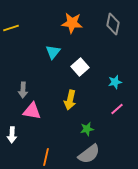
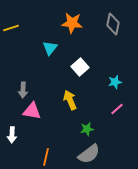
cyan triangle: moved 3 px left, 4 px up
yellow arrow: rotated 144 degrees clockwise
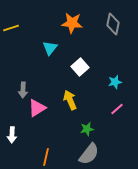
pink triangle: moved 5 px right, 3 px up; rotated 42 degrees counterclockwise
gray semicircle: rotated 15 degrees counterclockwise
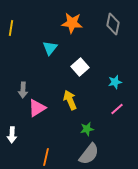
yellow line: rotated 63 degrees counterclockwise
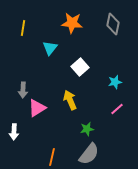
yellow line: moved 12 px right
white arrow: moved 2 px right, 3 px up
orange line: moved 6 px right
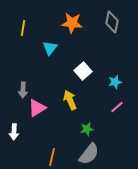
gray diamond: moved 1 px left, 2 px up
white square: moved 3 px right, 4 px down
pink line: moved 2 px up
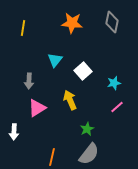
cyan triangle: moved 5 px right, 12 px down
cyan star: moved 1 px left, 1 px down
gray arrow: moved 6 px right, 9 px up
green star: rotated 16 degrees counterclockwise
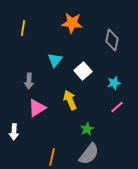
gray diamond: moved 18 px down
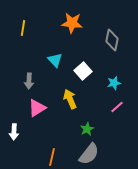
cyan triangle: rotated 21 degrees counterclockwise
yellow arrow: moved 1 px up
